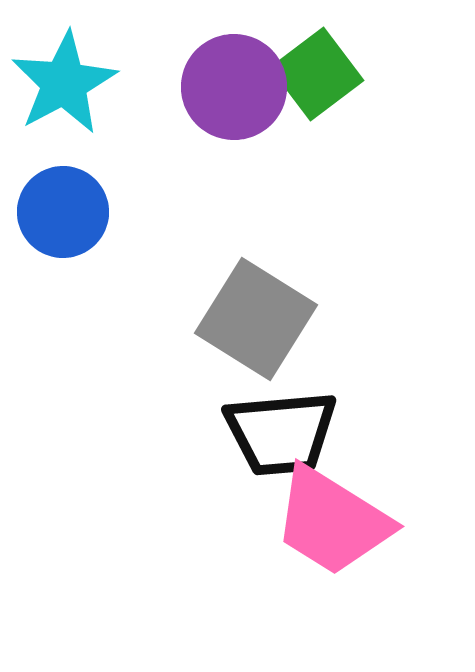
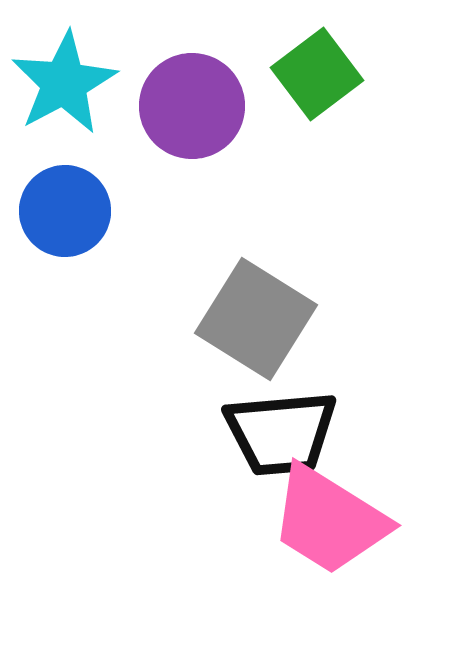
purple circle: moved 42 px left, 19 px down
blue circle: moved 2 px right, 1 px up
pink trapezoid: moved 3 px left, 1 px up
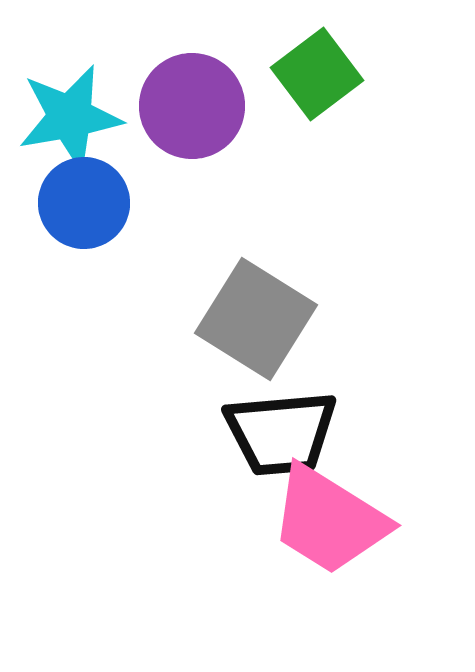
cyan star: moved 6 px right, 34 px down; rotated 18 degrees clockwise
blue circle: moved 19 px right, 8 px up
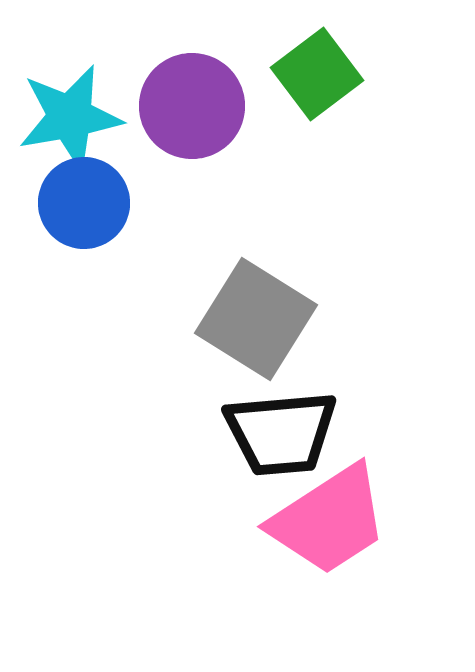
pink trapezoid: rotated 65 degrees counterclockwise
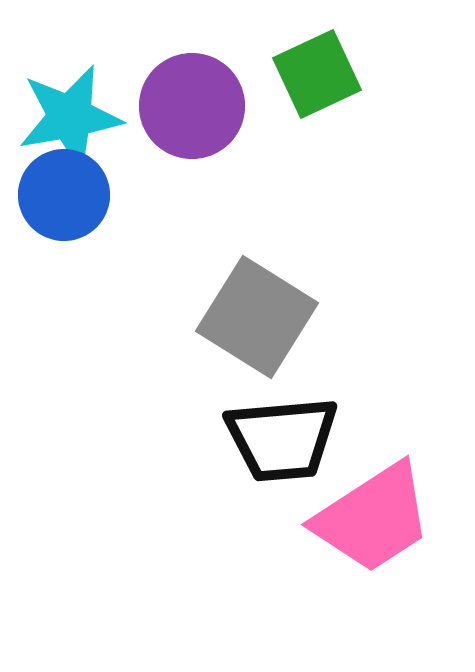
green square: rotated 12 degrees clockwise
blue circle: moved 20 px left, 8 px up
gray square: moved 1 px right, 2 px up
black trapezoid: moved 1 px right, 6 px down
pink trapezoid: moved 44 px right, 2 px up
